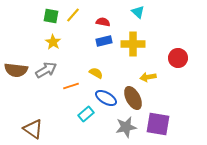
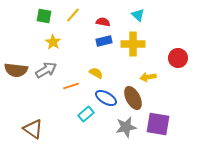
cyan triangle: moved 3 px down
green square: moved 7 px left
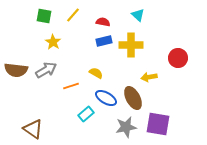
yellow cross: moved 2 px left, 1 px down
yellow arrow: moved 1 px right
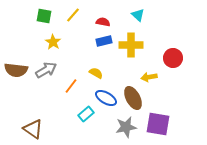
red circle: moved 5 px left
orange line: rotated 35 degrees counterclockwise
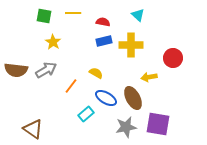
yellow line: moved 2 px up; rotated 49 degrees clockwise
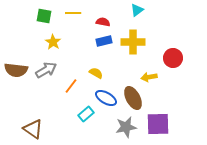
cyan triangle: moved 1 px left, 5 px up; rotated 40 degrees clockwise
yellow cross: moved 2 px right, 3 px up
purple square: rotated 10 degrees counterclockwise
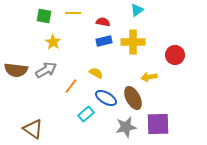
red circle: moved 2 px right, 3 px up
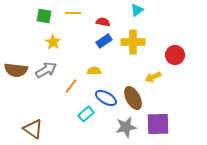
blue rectangle: rotated 21 degrees counterclockwise
yellow semicircle: moved 2 px left, 2 px up; rotated 32 degrees counterclockwise
yellow arrow: moved 4 px right; rotated 14 degrees counterclockwise
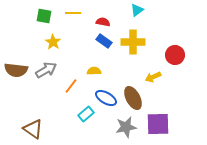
blue rectangle: rotated 70 degrees clockwise
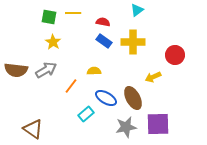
green square: moved 5 px right, 1 px down
